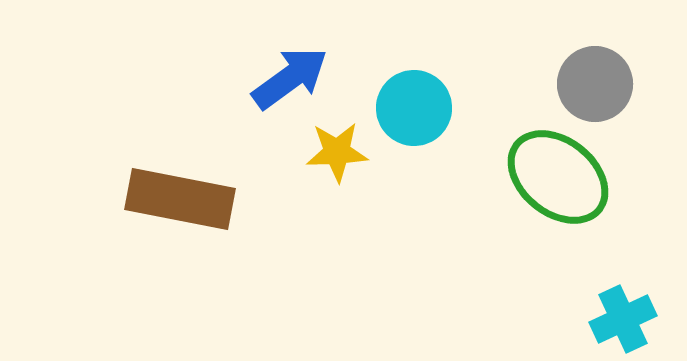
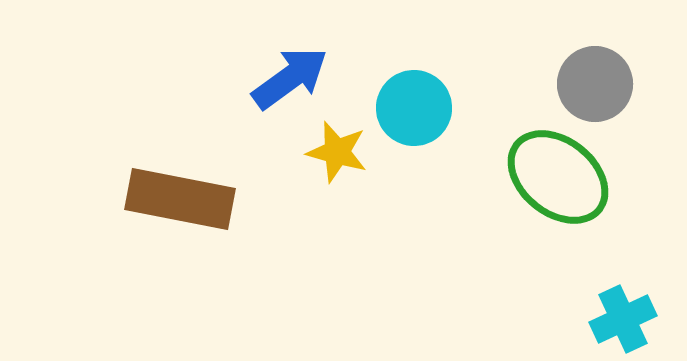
yellow star: rotated 18 degrees clockwise
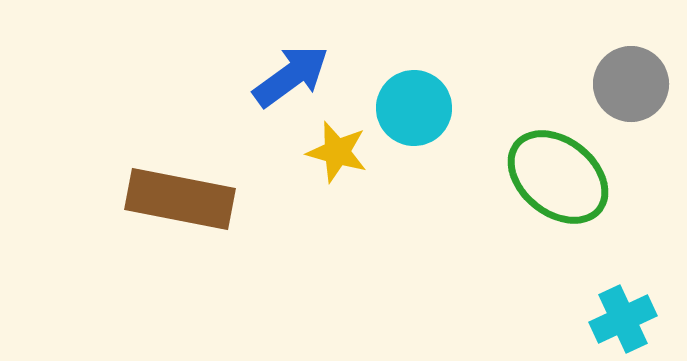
blue arrow: moved 1 px right, 2 px up
gray circle: moved 36 px right
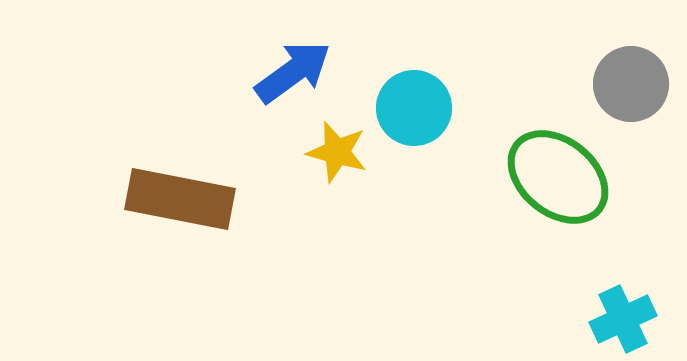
blue arrow: moved 2 px right, 4 px up
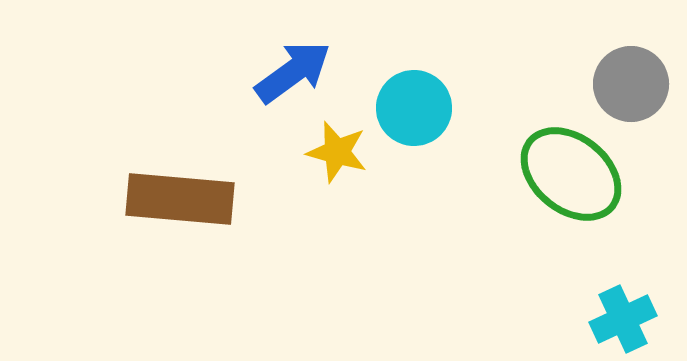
green ellipse: moved 13 px right, 3 px up
brown rectangle: rotated 6 degrees counterclockwise
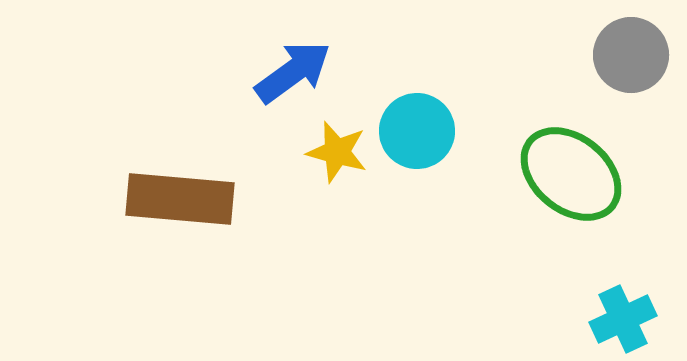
gray circle: moved 29 px up
cyan circle: moved 3 px right, 23 px down
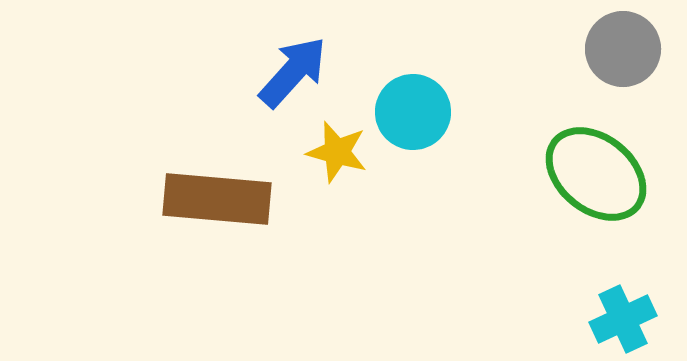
gray circle: moved 8 px left, 6 px up
blue arrow: rotated 12 degrees counterclockwise
cyan circle: moved 4 px left, 19 px up
green ellipse: moved 25 px right
brown rectangle: moved 37 px right
